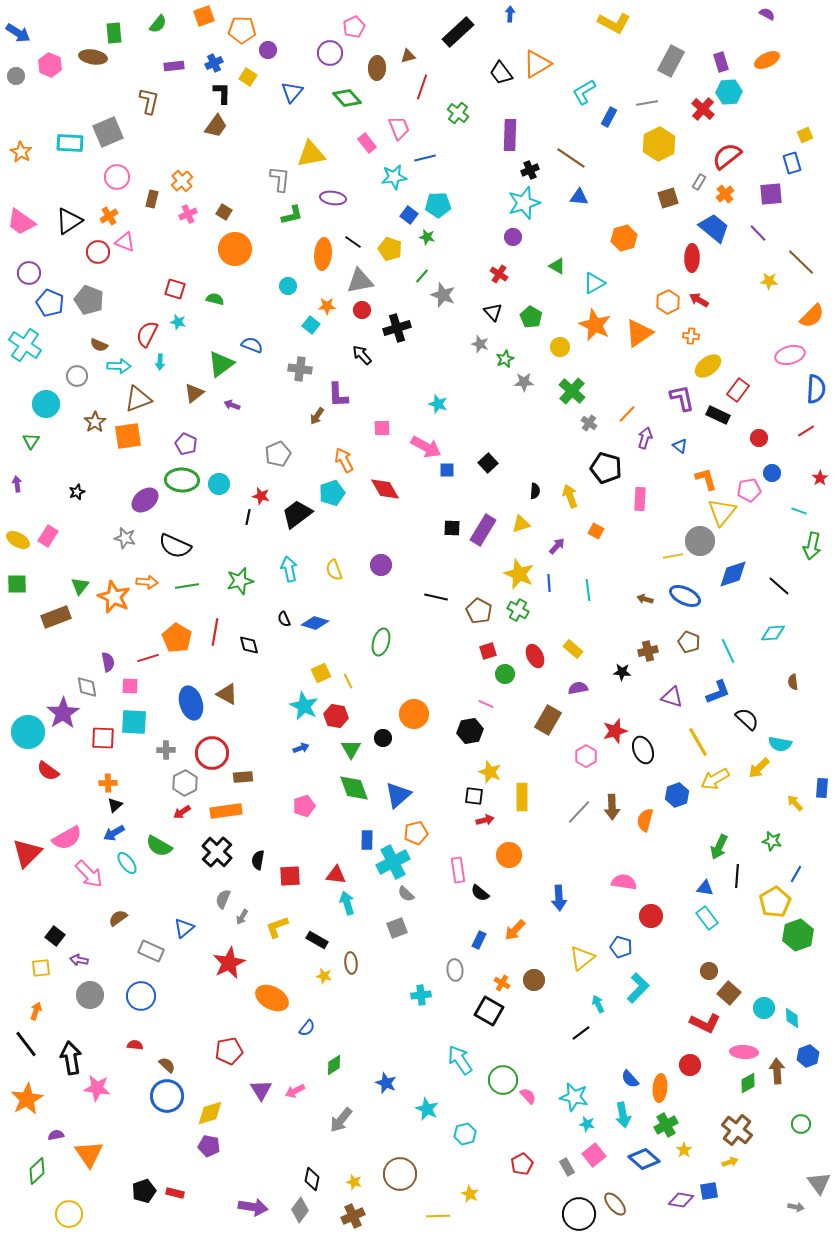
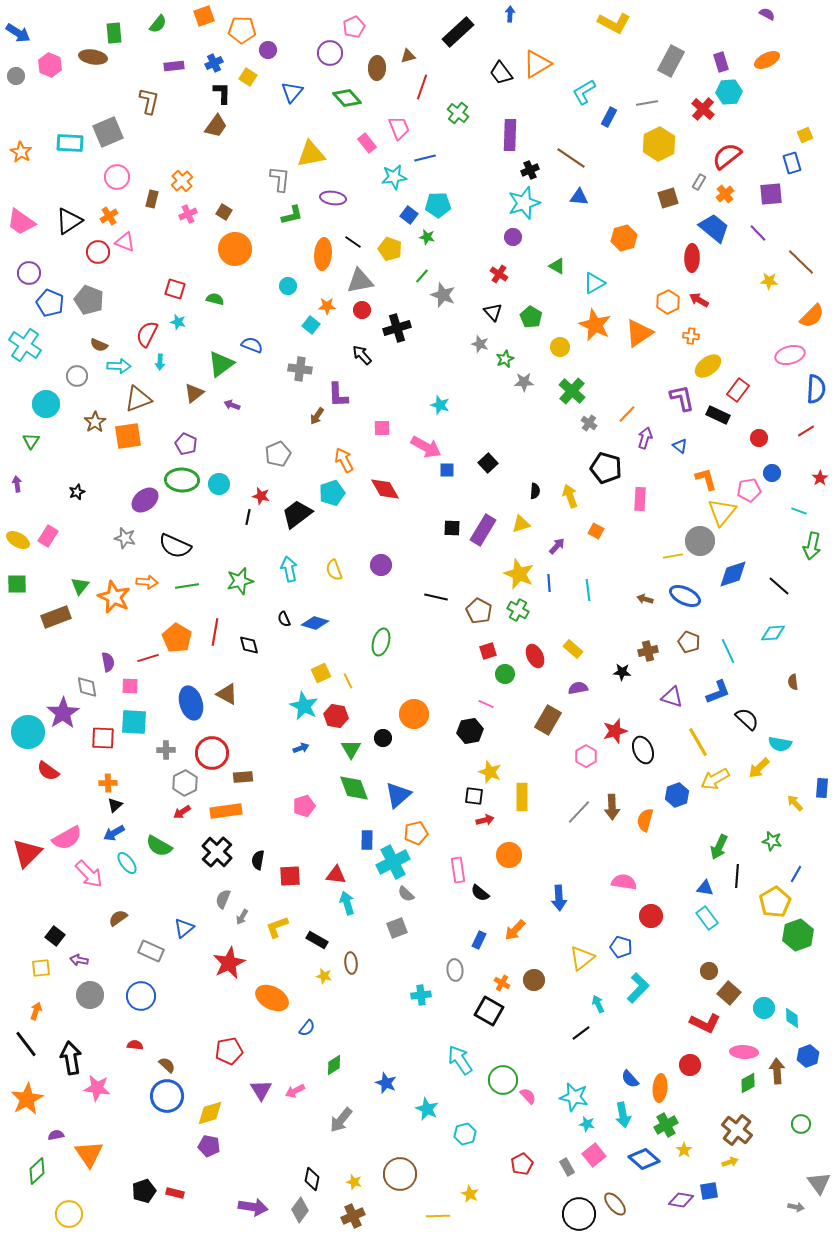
cyan star at (438, 404): moved 2 px right, 1 px down
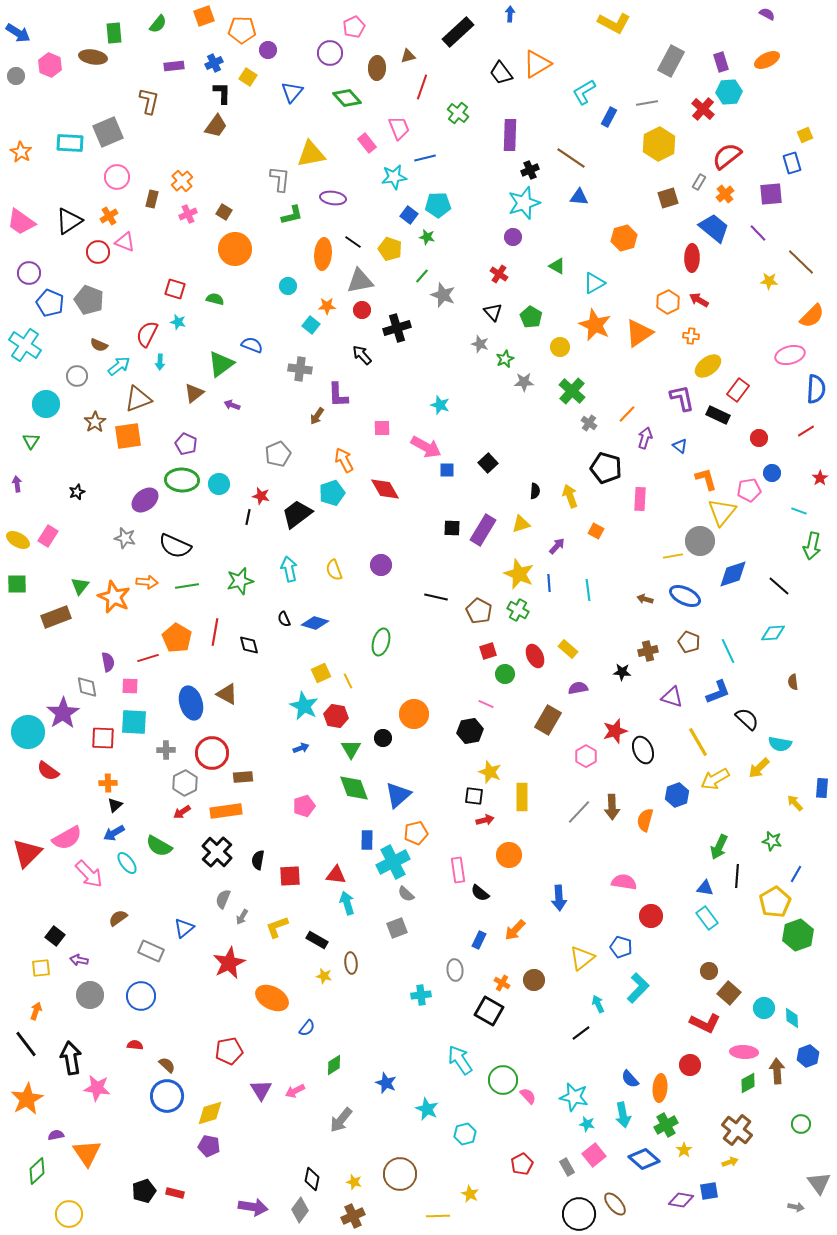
cyan arrow at (119, 366): rotated 40 degrees counterclockwise
yellow rectangle at (573, 649): moved 5 px left
orange triangle at (89, 1154): moved 2 px left, 1 px up
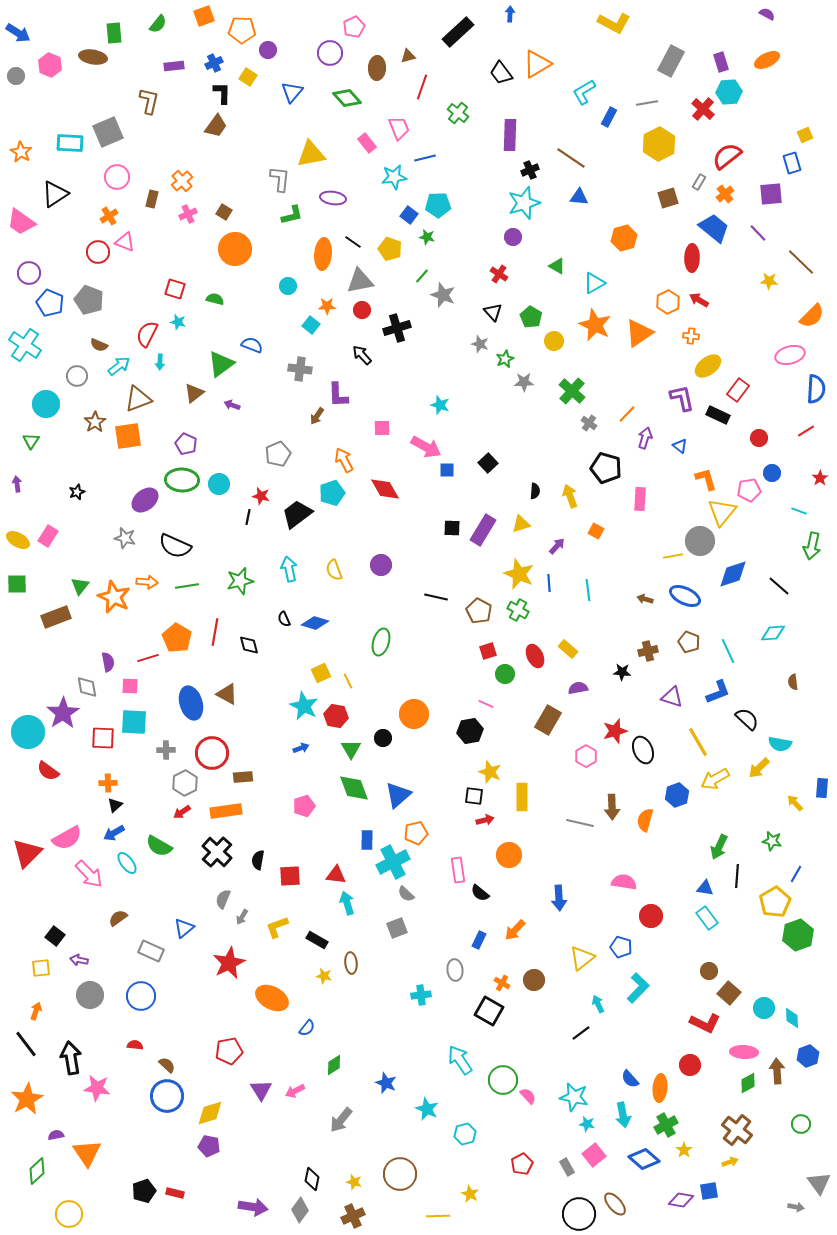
black triangle at (69, 221): moved 14 px left, 27 px up
yellow circle at (560, 347): moved 6 px left, 6 px up
gray line at (579, 812): moved 1 px right, 11 px down; rotated 60 degrees clockwise
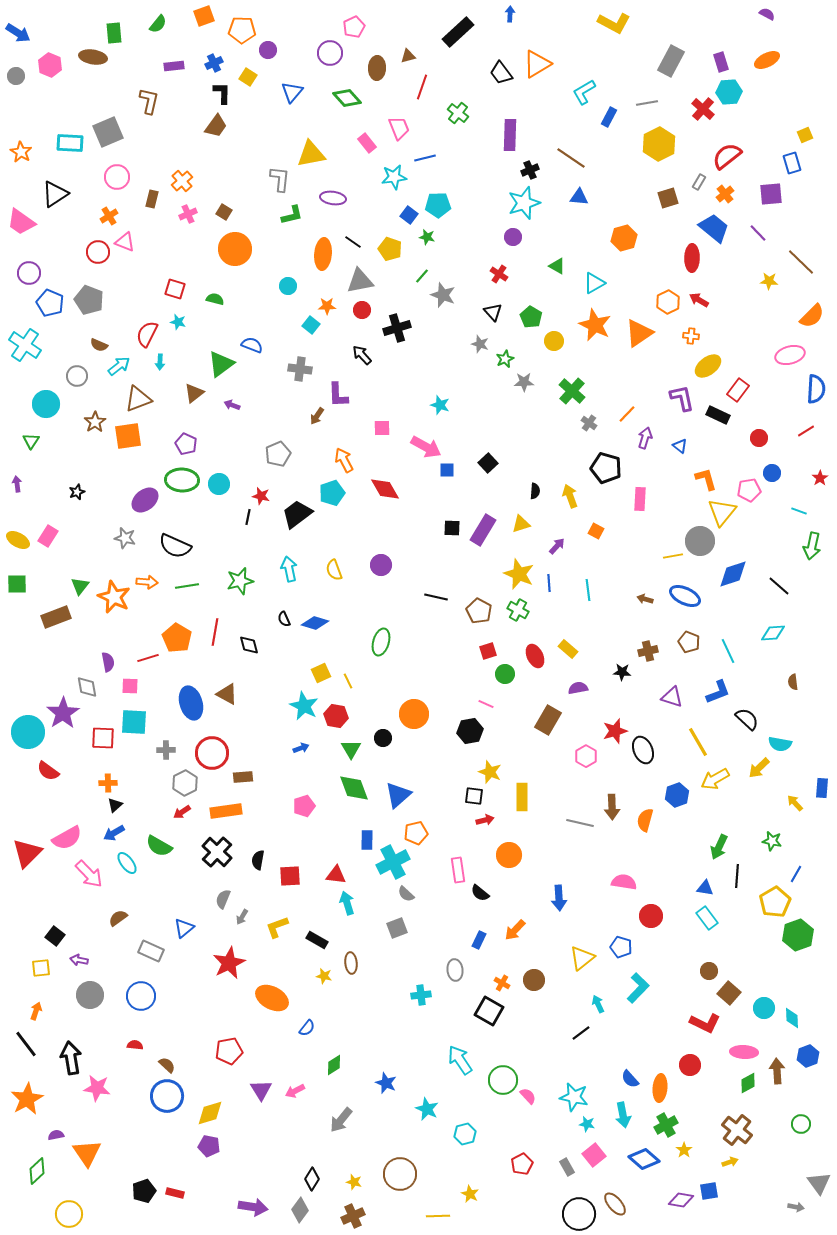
black diamond at (312, 1179): rotated 20 degrees clockwise
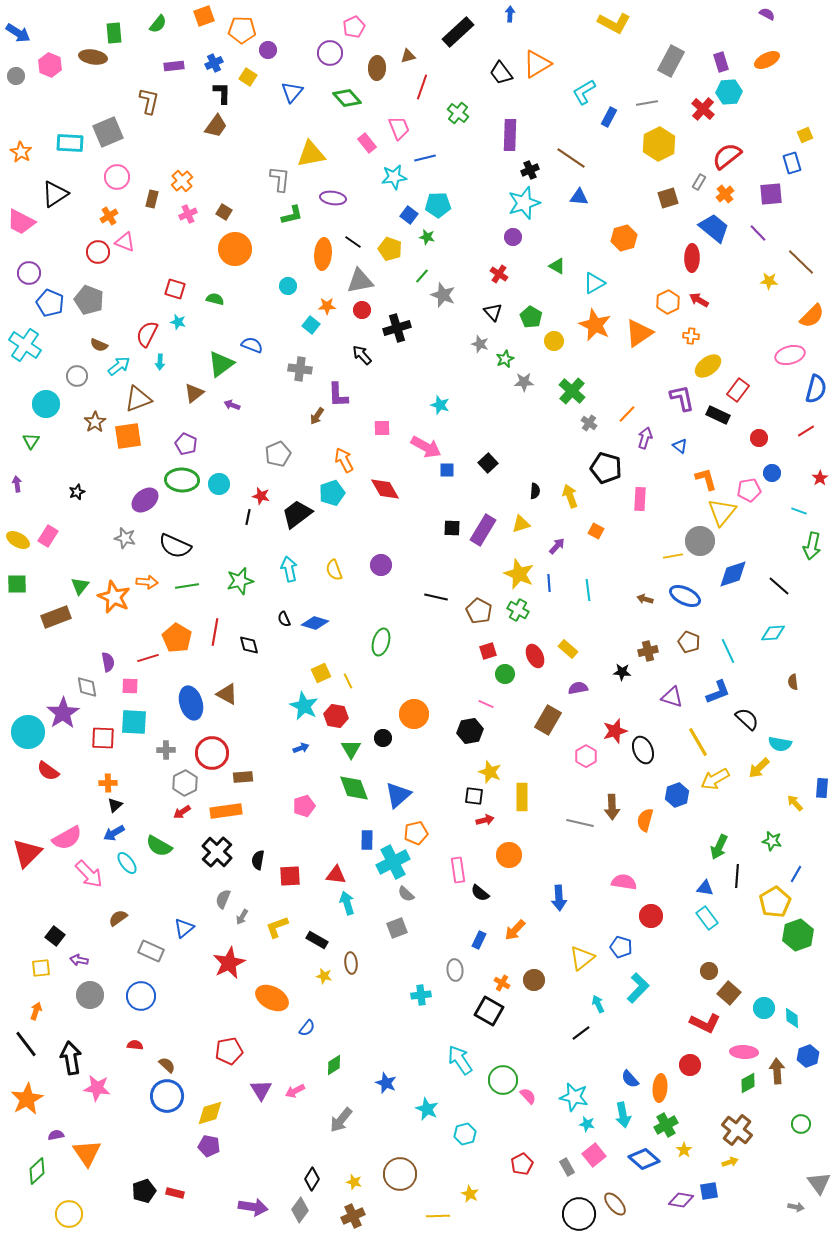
pink trapezoid at (21, 222): rotated 8 degrees counterclockwise
blue semicircle at (816, 389): rotated 12 degrees clockwise
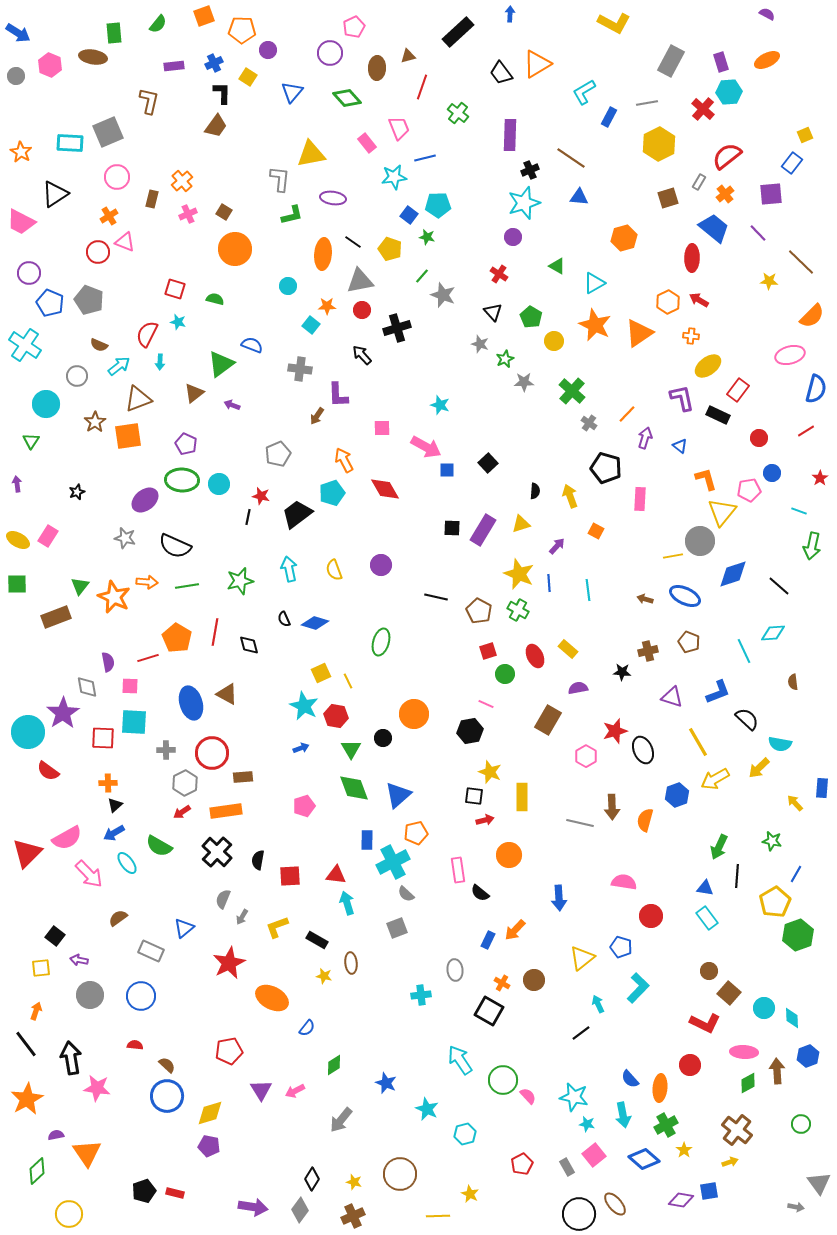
blue rectangle at (792, 163): rotated 55 degrees clockwise
cyan line at (728, 651): moved 16 px right
blue rectangle at (479, 940): moved 9 px right
